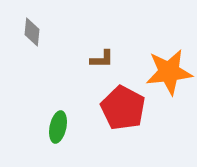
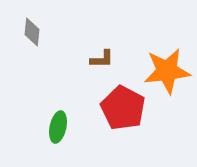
orange star: moved 2 px left, 1 px up
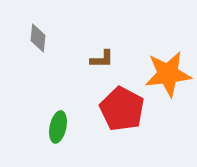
gray diamond: moved 6 px right, 6 px down
orange star: moved 1 px right, 3 px down
red pentagon: moved 1 px left, 1 px down
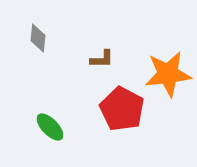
green ellipse: moved 8 px left; rotated 56 degrees counterclockwise
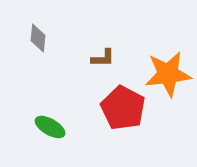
brown L-shape: moved 1 px right, 1 px up
red pentagon: moved 1 px right, 1 px up
green ellipse: rotated 16 degrees counterclockwise
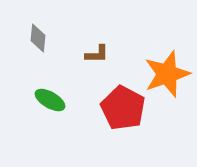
brown L-shape: moved 6 px left, 4 px up
orange star: moved 1 px left; rotated 12 degrees counterclockwise
green ellipse: moved 27 px up
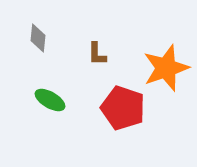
brown L-shape: rotated 90 degrees clockwise
orange star: moved 1 px left, 6 px up
red pentagon: rotated 9 degrees counterclockwise
